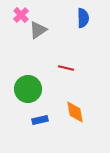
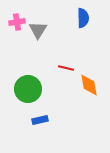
pink cross: moved 4 px left, 7 px down; rotated 35 degrees clockwise
gray triangle: rotated 24 degrees counterclockwise
orange diamond: moved 14 px right, 27 px up
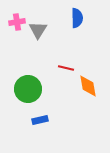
blue semicircle: moved 6 px left
orange diamond: moved 1 px left, 1 px down
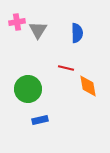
blue semicircle: moved 15 px down
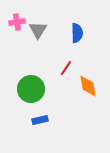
red line: rotated 70 degrees counterclockwise
green circle: moved 3 px right
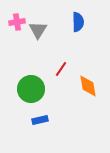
blue semicircle: moved 1 px right, 11 px up
red line: moved 5 px left, 1 px down
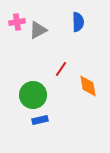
gray triangle: rotated 30 degrees clockwise
green circle: moved 2 px right, 6 px down
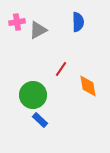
blue rectangle: rotated 56 degrees clockwise
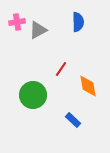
blue rectangle: moved 33 px right
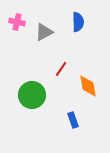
pink cross: rotated 21 degrees clockwise
gray triangle: moved 6 px right, 2 px down
green circle: moved 1 px left
blue rectangle: rotated 28 degrees clockwise
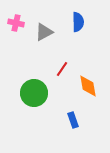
pink cross: moved 1 px left, 1 px down
red line: moved 1 px right
green circle: moved 2 px right, 2 px up
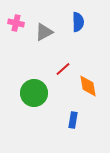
red line: moved 1 px right; rotated 14 degrees clockwise
blue rectangle: rotated 28 degrees clockwise
